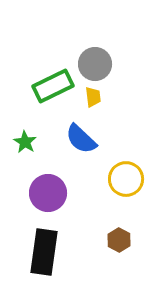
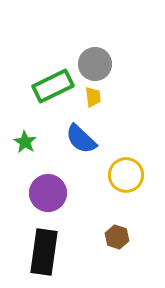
yellow circle: moved 4 px up
brown hexagon: moved 2 px left, 3 px up; rotated 10 degrees counterclockwise
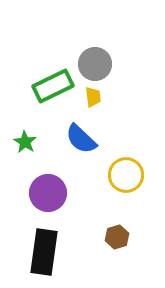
brown hexagon: rotated 25 degrees clockwise
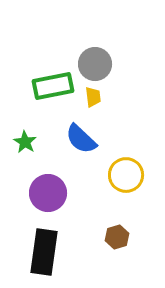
green rectangle: rotated 15 degrees clockwise
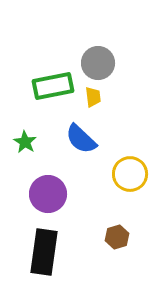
gray circle: moved 3 px right, 1 px up
yellow circle: moved 4 px right, 1 px up
purple circle: moved 1 px down
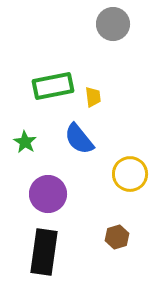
gray circle: moved 15 px right, 39 px up
blue semicircle: moved 2 px left; rotated 8 degrees clockwise
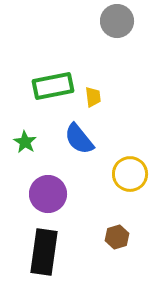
gray circle: moved 4 px right, 3 px up
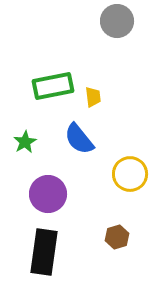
green star: rotated 10 degrees clockwise
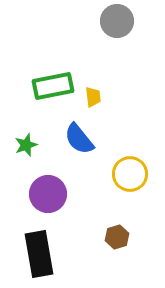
green star: moved 1 px right, 3 px down; rotated 10 degrees clockwise
black rectangle: moved 5 px left, 2 px down; rotated 18 degrees counterclockwise
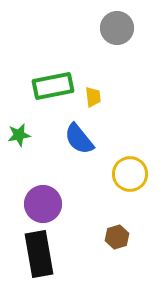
gray circle: moved 7 px down
green star: moved 7 px left, 10 px up; rotated 10 degrees clockwise
purple circle: moved 5 px left, 10 px down
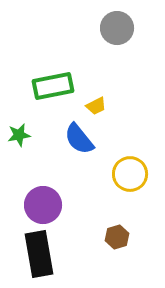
yellow trapezoid: moved 3 px right, 9 px down; rotated 70 degrees clockwise
purple circle: moved 1 px down
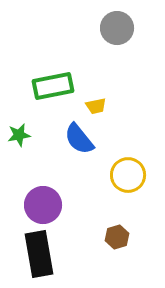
yellow trapezoid: rotated 15 degrees clockwise
yellow circle: moved 2 px left, 1 px down
